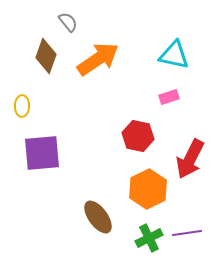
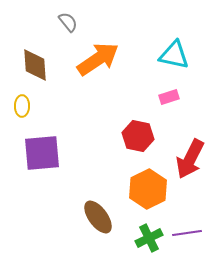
brown diamond: moved 11 px left, 9 px down; rotated 24 degrees counterclockwise
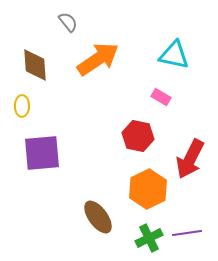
pink rectangle: moved 8 px left; rotated 48 degrees clockwise
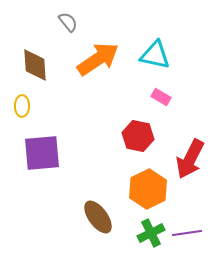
cyan triangle: moved 19 px left
green cross: moved 2 px right, 5 px up
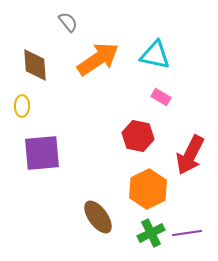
red arrow: moved 4 px up
